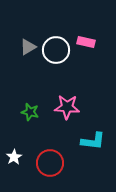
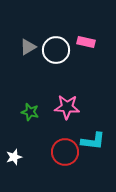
white star: rotated 14 degrees clockwise
red circle: moved 15 px right, 11 px up
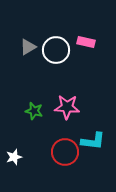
green star: moved 4 px right, 1 px up
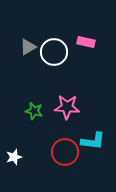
white circle: moved 2 px left, 2 px down
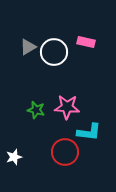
green star: moved 2 px right, 1 px up
cyan L-shape: moved 4 px left, 9 px up
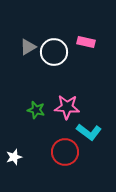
cyan L-shape: rotated 30 degrees clockwise
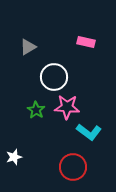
white circle: moved 25 px down
green star: rotated 18 degrees clockwise
red circle: moved 8 px right, 15 px down
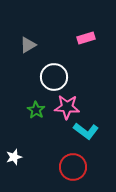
pink rectangle: moved 4 px up; rotated 30 degrees counterclockwise
gray triangle: moved 2 px up
cyan L-shape: moved 3 px left, 1 px up
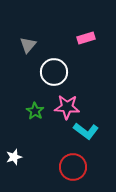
gray triangle: rotated 18 degrees counterclockwise
white circle: moved 5 px up
green star: moved 1 px left, 1 px down
